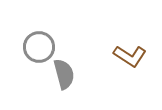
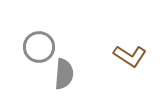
gray semicircle: rotated 20 degrees clockwise
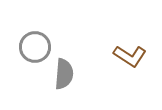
gray circle: moved 4 px left
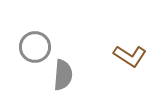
gray semicircle: moved 1 px left, 1 px down
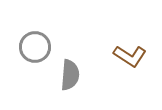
gray semicircle: moved 7 px right
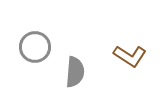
gray semicircle: moved 5 px right, 3 px up
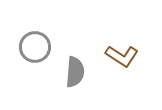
brown L-shape: moved 8 px left
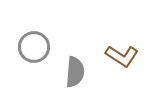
gray circle: moved 1 px left
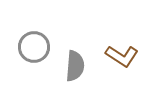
gray semicircle: moved 6 px up
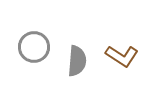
gray semicircle: moved 2 px right, 5 px up
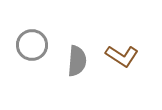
gray circle: moved 2 px left, 2 px up
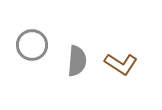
brown L-shape: moved 1 px left, 8 px down
